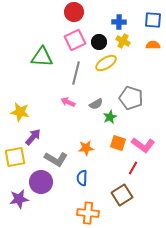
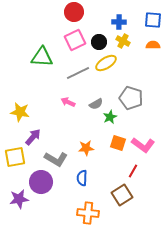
gray line: moved 2 px right; rotated 50 degrees clockwise
red line: moved 3 px down
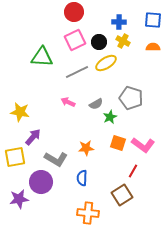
orange semicircle: moved 2 px down
gray line: moved 1 px left, 1 px up
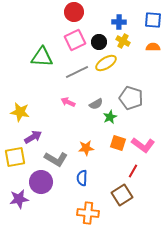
purple arrow: rotated 18 degrees clockwise
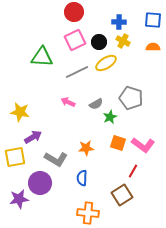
purple circle: moved 1 px left, 1 px down
